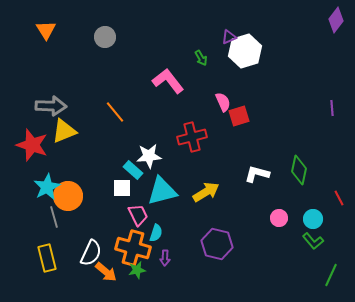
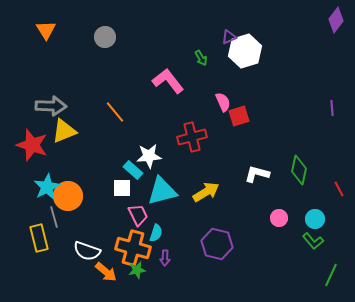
red line: moved 9 px up
cyan circle: moved 2 px right
white semicircle: moved 4 px left, 2 px up; rotated 84 degrees clockwise
yellow rectangle: moved 8 px left, 20 px up
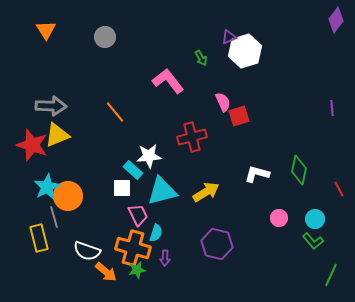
yellow triangle: moved 7 px left, 4 px down
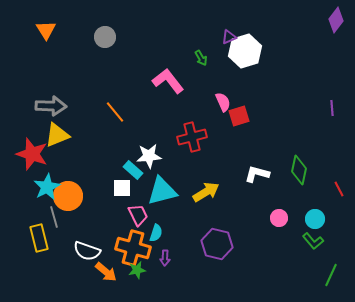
red star: moved 9 px down
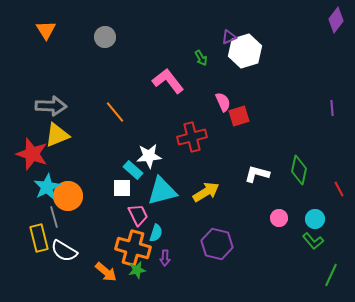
white semicircle: moved 23 px left; rotated 12 degrees clockwise
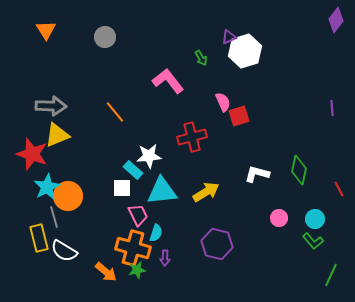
cyan triangle: rotated 8 degrees clockwise
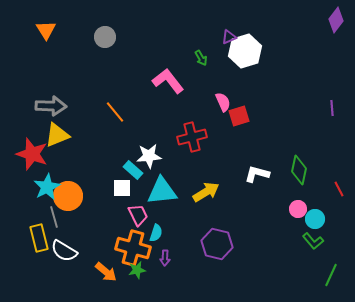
pink circle: moved 19 px right, 9 px up
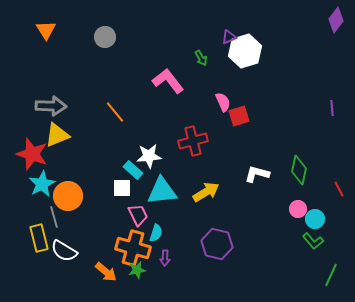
red cross: moved 1 px right, 4 px down
cyan star: moved 5 px left, 3 px up
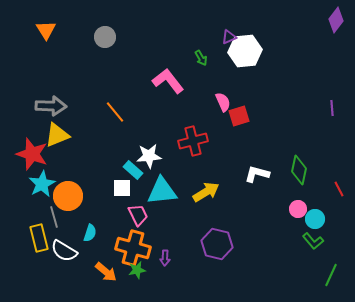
white hexagon: rotated 12 degrees clockwise
cyan semicircle: moved 66 px left
